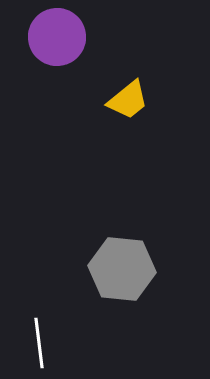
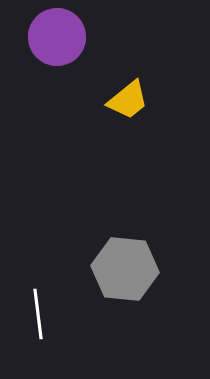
gray hexagon: moved 3 px right
white line: moved 1 px left, 29 px up
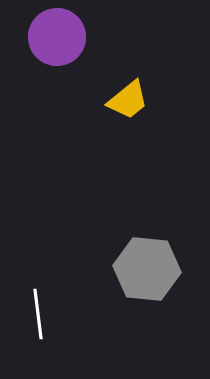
gray hexagon: moved 22 px right
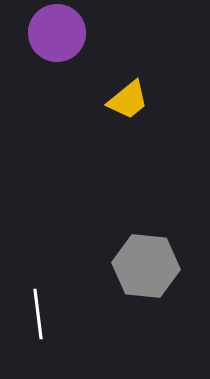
purple circle: moved 4 px up
gray hexagon: moved 1 px left, 3 px up
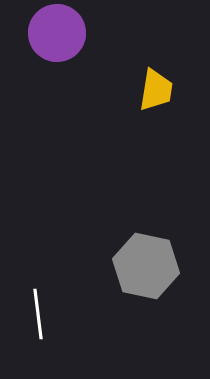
yellow trapezoid: moved 28 px right, 10 px up; rotated 42 degrees counterclockwise
gray hexagon: rotated 6 degrees clockwise
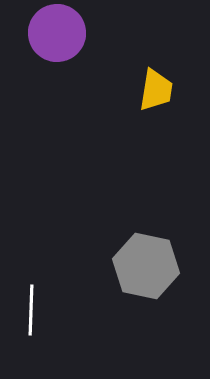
white line: moved 7 px left, 4 px up; rotated 9 degrees clockwise
